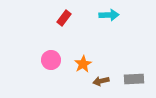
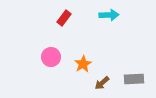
pink circle: moved 3 px up
brown arrow: moved 1 px right, 2 px down; rotated 28 degrees counterclockwise
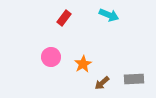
cyan arrow: rotated 24 degrees clockwise
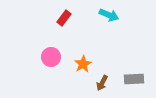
brown arrow: rotated 21 degrees counterclockwise
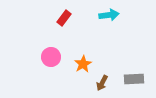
cyan arrow: rotated 30 degrees counterclockwise
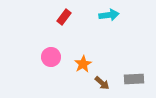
red rectangle: moved 1 px up
brown arrow: rotated 77 degrees counterclockwise
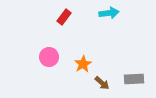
cyan arrow: moved 2 px up
pink circle: moved 2 px left
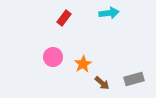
red rectangle: moved 1 px down
pink circle: moved 4 px right
gray rectangle: rotated 12 degrees counterclockwise
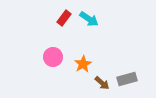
cyan arrow: moved 20 px left, 6 px down; rotated 42 degrees clockwise
gray rectangle: moved 7 px left
